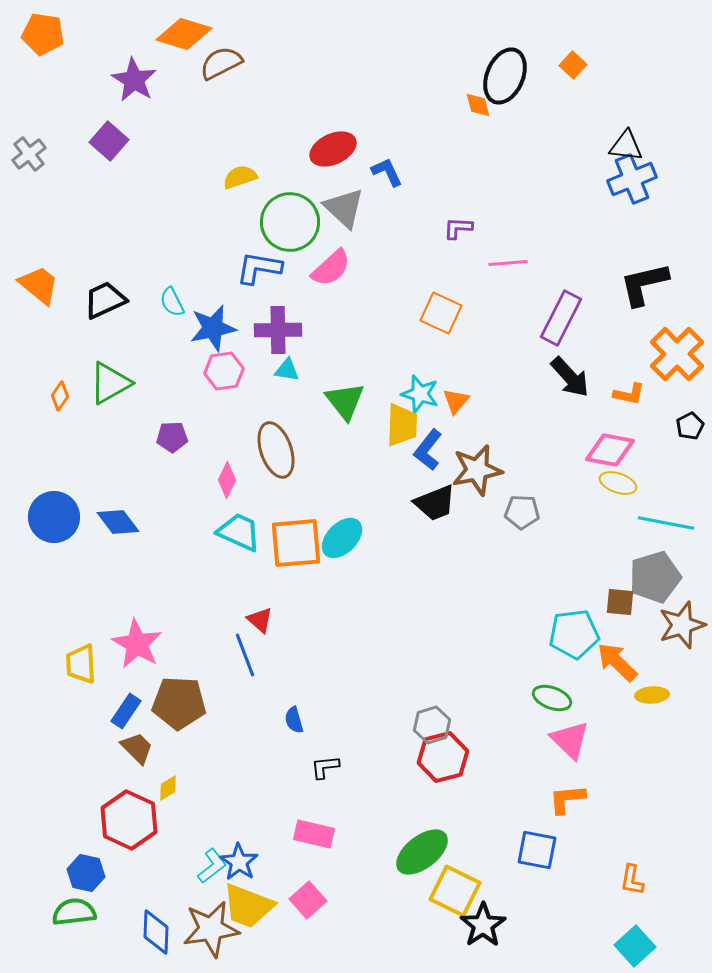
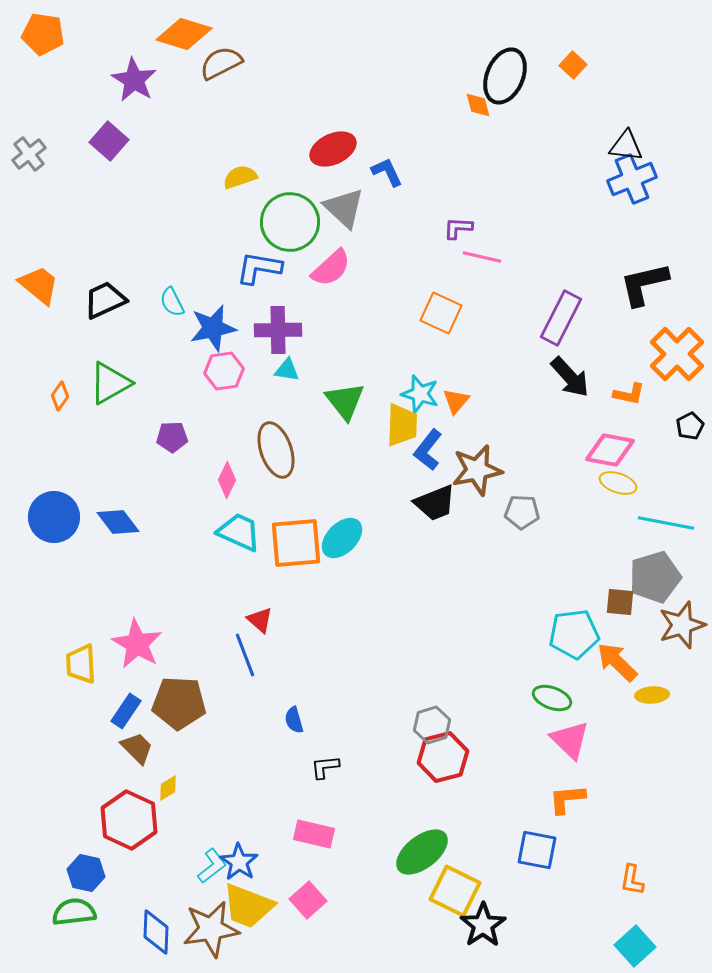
pink line at (508, 263): moved 26 px left, 6 px up; rotated 18 degrees clockwise
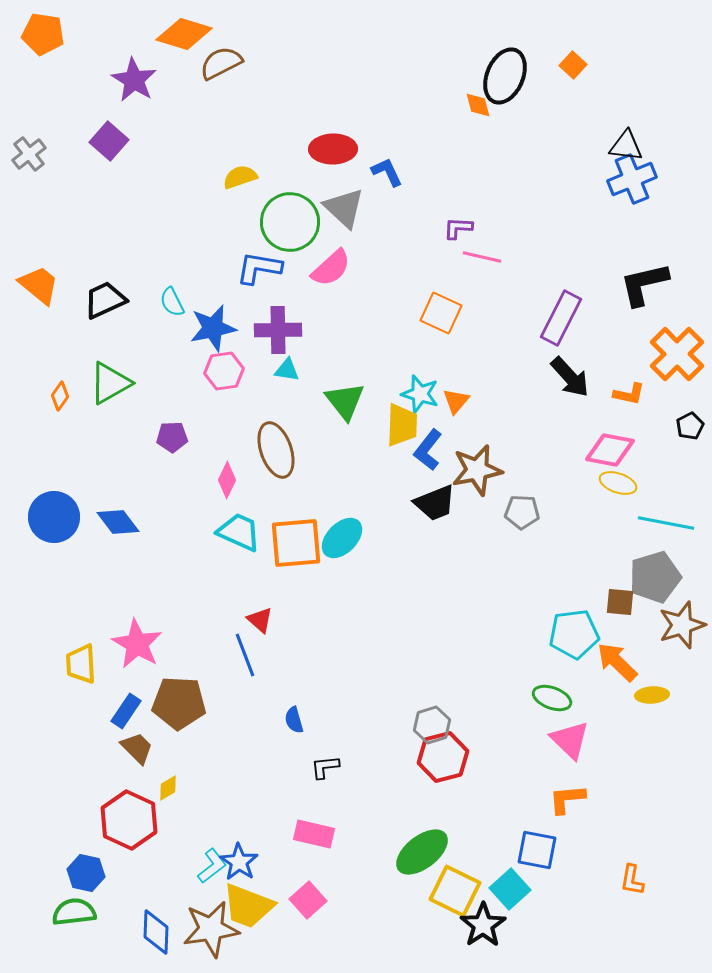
red ellipse at (333, 149): rotated 24 degrees clockwise
cyan square at (635, 946): moved 125 px left, 57 px up
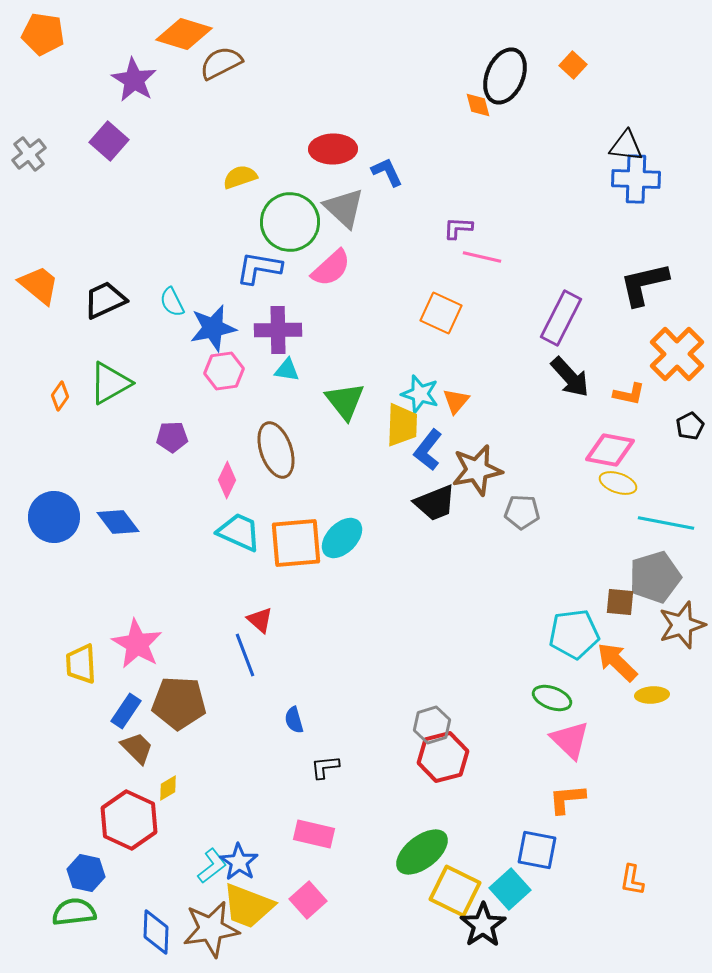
blue cross at (632, 179): moved 4 px right; rotated 24 degrees clockwise
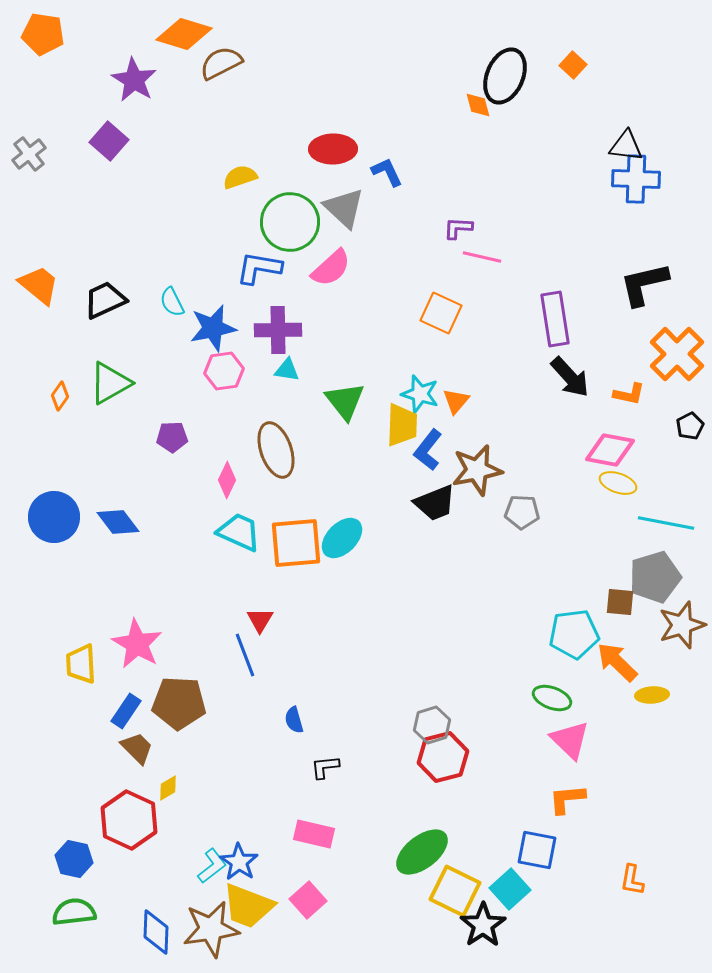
purple rectangle at (561, 318): moved 6 px left, 1 px down; rotated 36 degrees counterclockwise
red triangle at (260, 620): rotated 20 degrees clockwise
blue hexagon at (86, 873): moved 12 px left, 14 px up
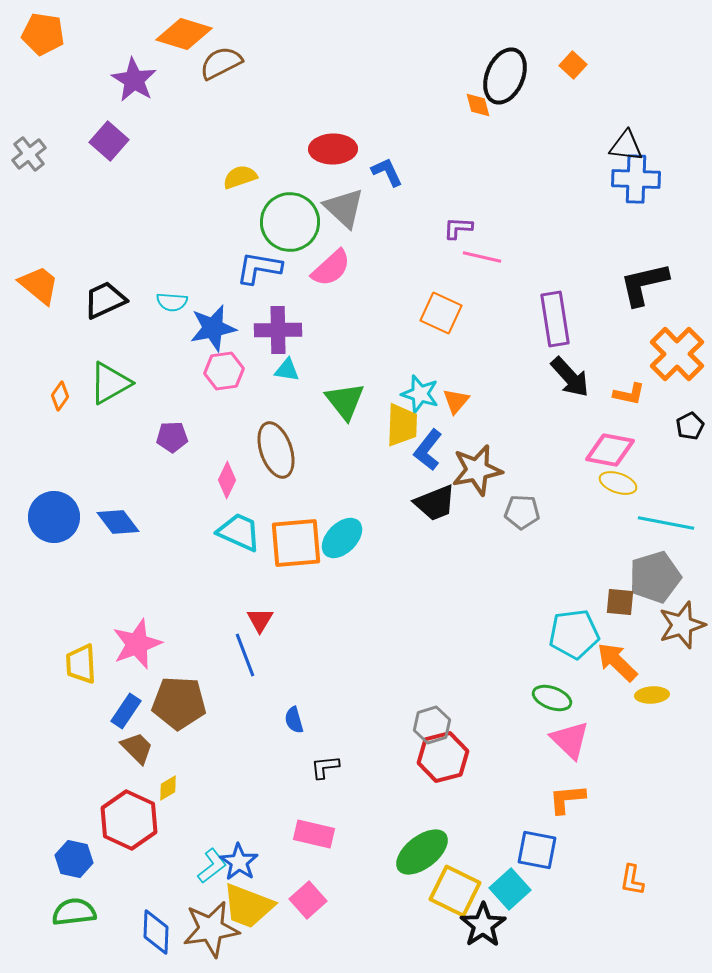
cyan semicircle at (172, 302): rotated 60 degrees counterclockwise
pink star at (137, 644): rotated 21 degrees clockwise
